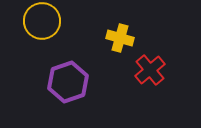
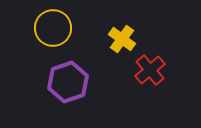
yellow circle: moved 11 px right, 7 px down
yellow cross: moved 2 px right, 1 px down; rotated 20 degrees clockwise
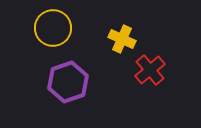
yellow cross: rotated 12 degrees counterclockwise
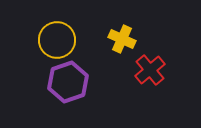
yellow circle: moved 4 px right, 12 px down
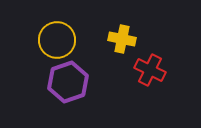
yellow cross: rotated 12 degrees counterclockwise
red cross: rotated 24 degrees counterclockwise
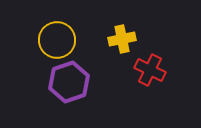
yellow cross: rotated 24 degrees counterclockwise
purple hexagon: moved 1 px right
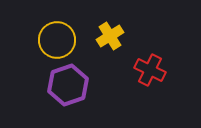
yellow cross: moved 12 px left, 3 px up; rotated 20 degrees counterclockwise
purple hexagon: moved 1 px left, 3 px down
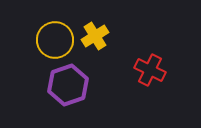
yellow cross: moved 15 px left
yellow circle: moved 2 px left
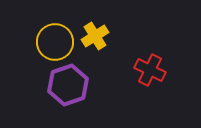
yellow circle: moved 2 px down
